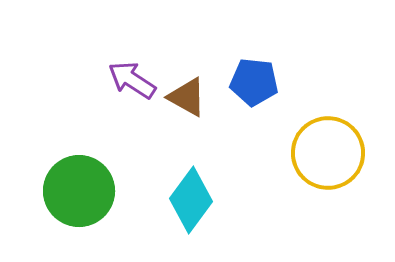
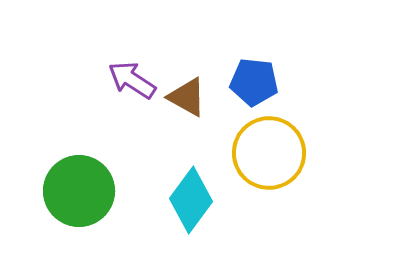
yellow circle: moved 59 px left
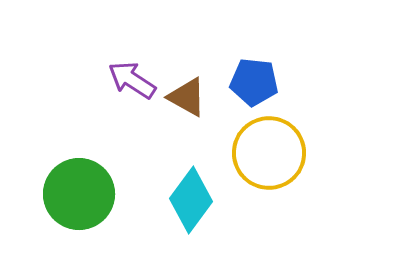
green circle: moved 3 px down
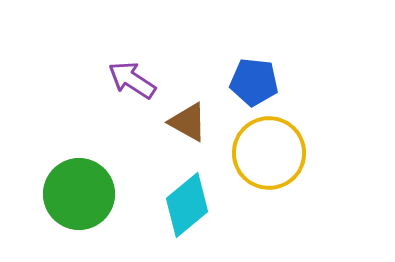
brown triangle: moved 1 px right, 25 px down
cyan diamond: moved 4 px left, 5 px down; rotated 14 degrees clockwise
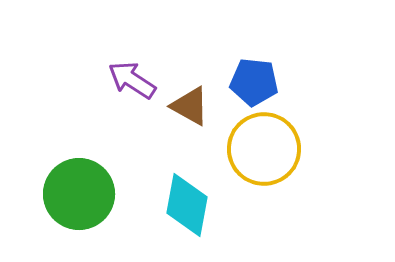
brown triangle: moved 2 px right, 16 px up
yellow circle: moved 5 px left, 4 px up
cyan diamond: rotated 40 degrees counterclockwise
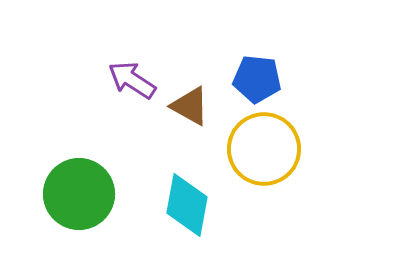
blue pentagon: moved 3 px right, 3 px up
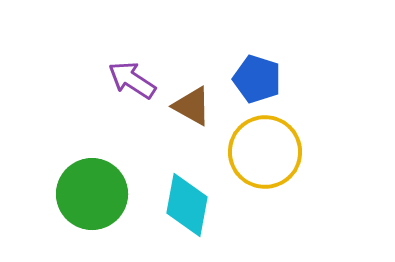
blue pentagon: rotated 12 degrees clockwise
brown triangle: moved 2 px right
yellow circle: moved 1 px right, 3 px down
green circle: moved 13 px right
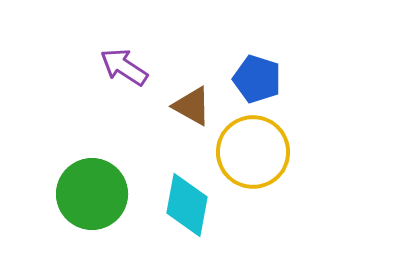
purple arrow: moved 8 px left, 13 px up
yellow circle: moved 12 px left
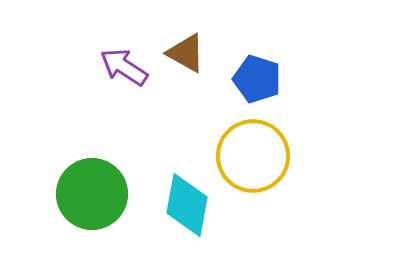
brown triangle: moved 6 px left, 53 px up
yellow circle: moved 4 px down
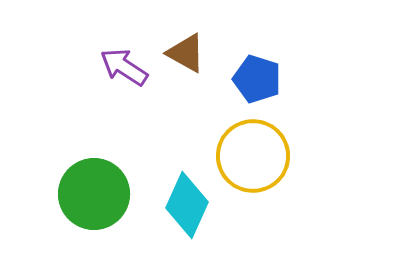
green circle: moved 2 px right
cyan diamond: rotated 14 degrees clockwise
